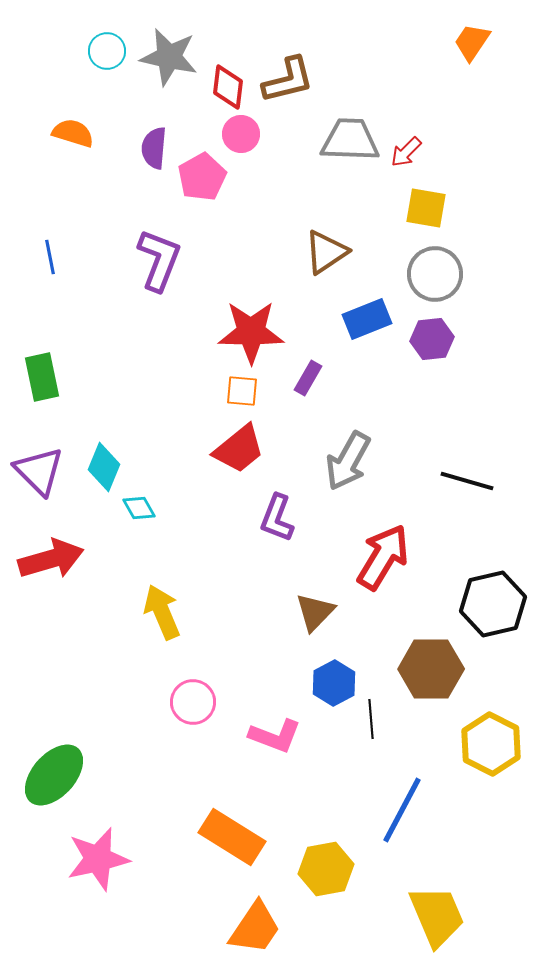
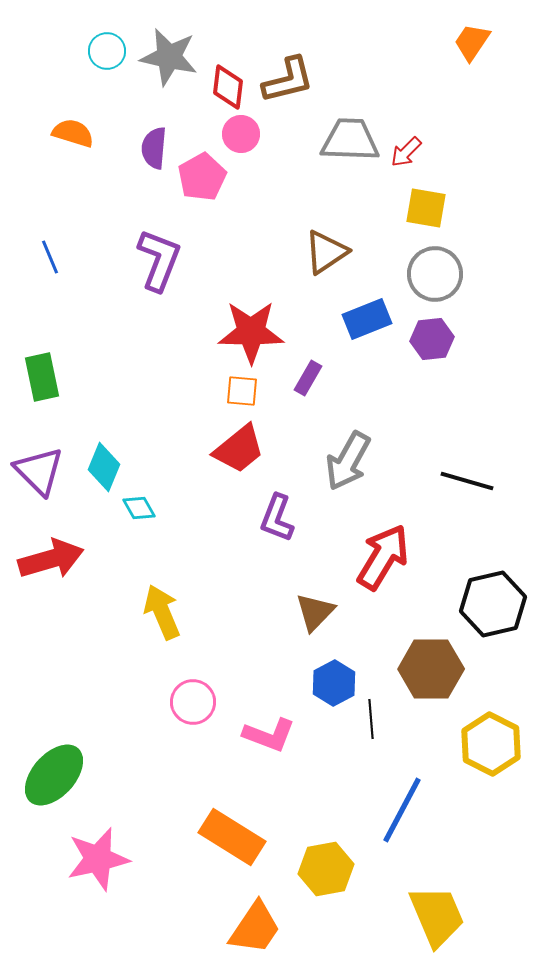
blue line at (50, 257): rotated 12 degrees counterclockwise
pink L-shape at (275, 736): moved 6 px left, 1 px up
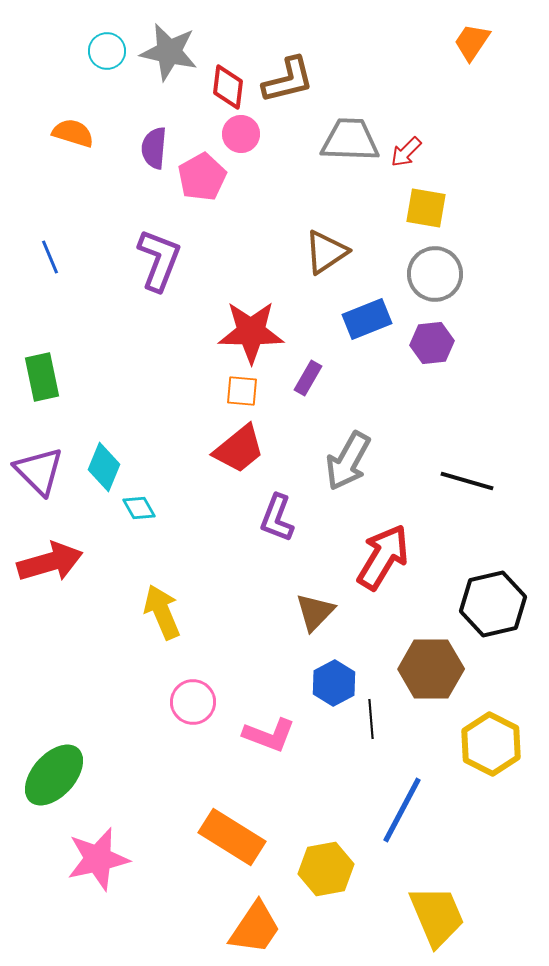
gray star at (169, 57): moved 5 px up
purple hexagon at (432, 339): moved 4 px down
red arrow at (51, 559): moved 1 px left, 3 px down
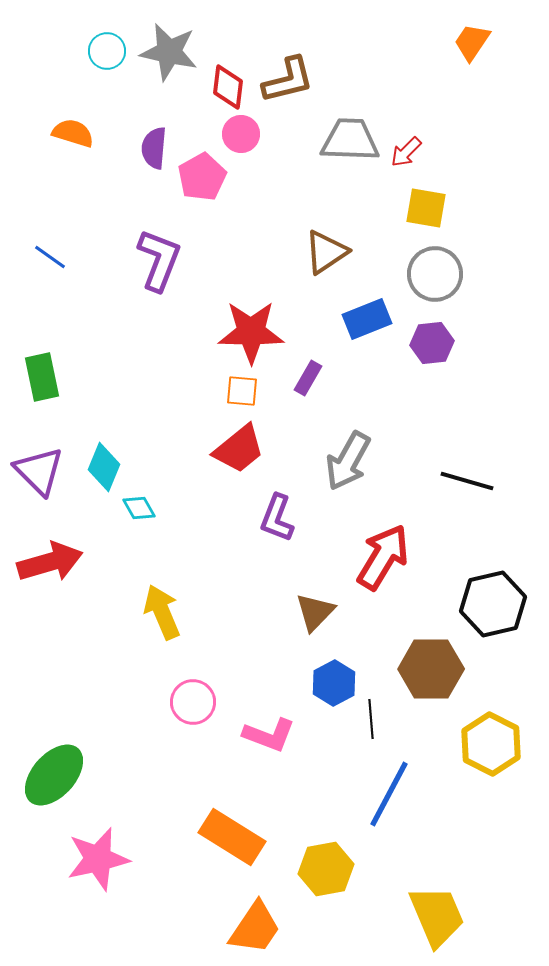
blue line at (50, 257): rotated 32 degrees counterclockwise
blue line at (402, 810): moved 13 px left, 16 px up
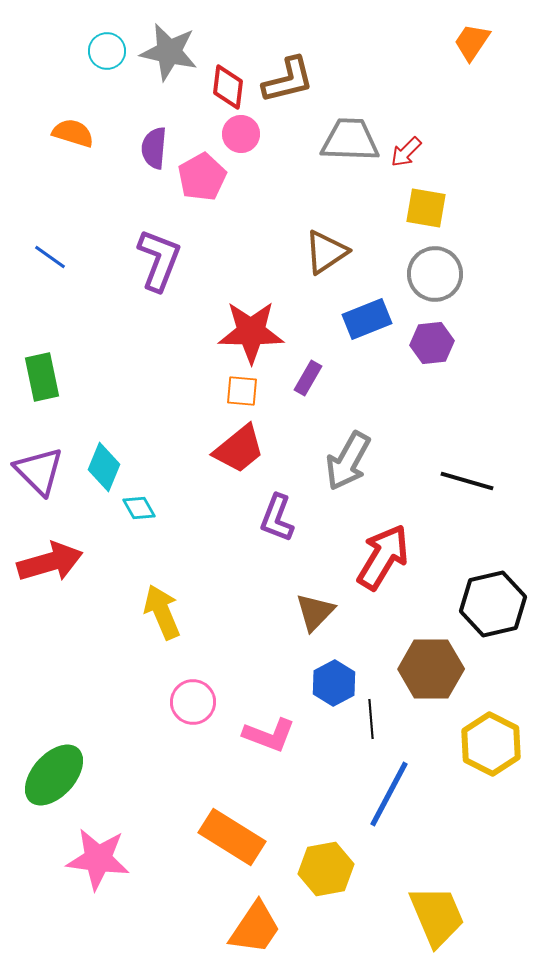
pink star at (98, 859): rotated 20 degrees clockwise
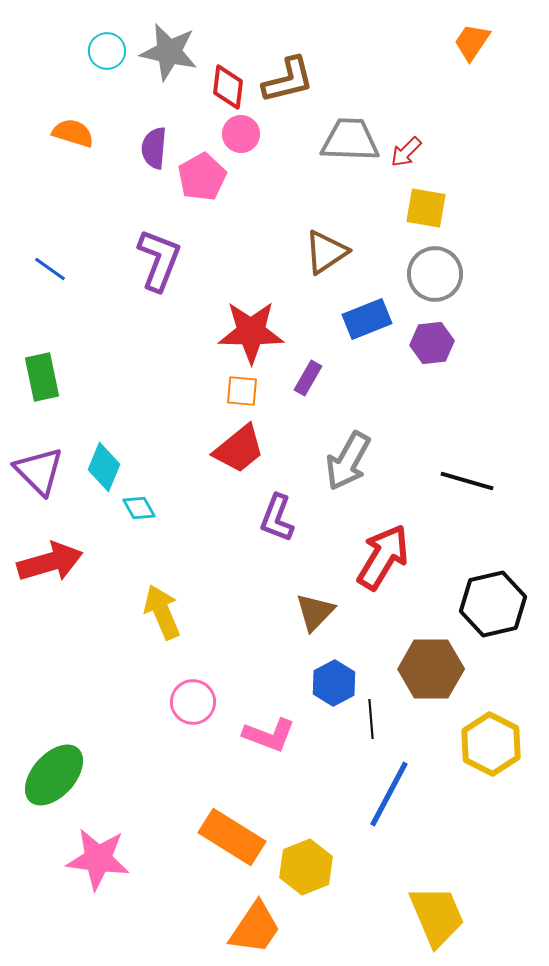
blue line at (50, 257): moved 12 px down
yellow hexagon at (326, 869): moved 20 px left, 2 px up; rotated 12 degrees counterclockwise
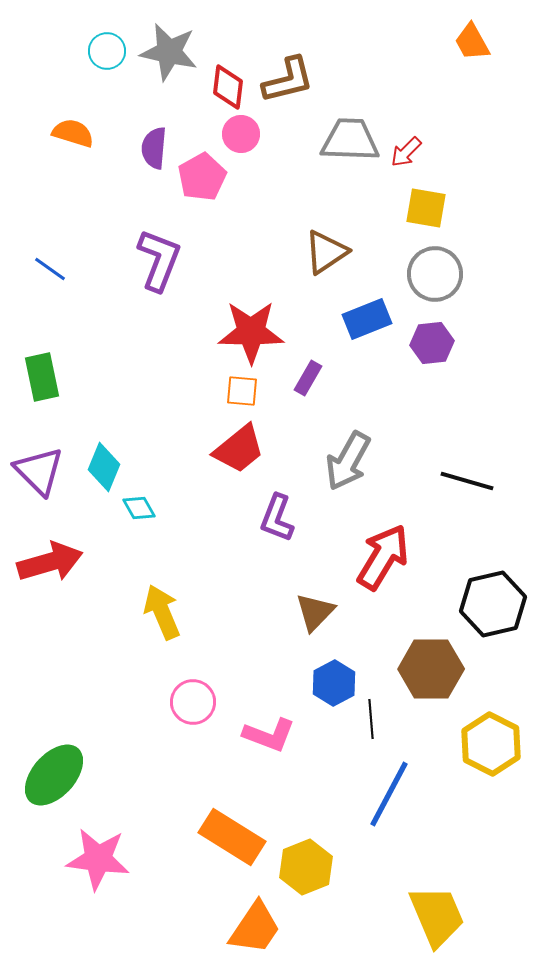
orange trapezoid at (472, 42): rotated 63 degrees counterclockwise
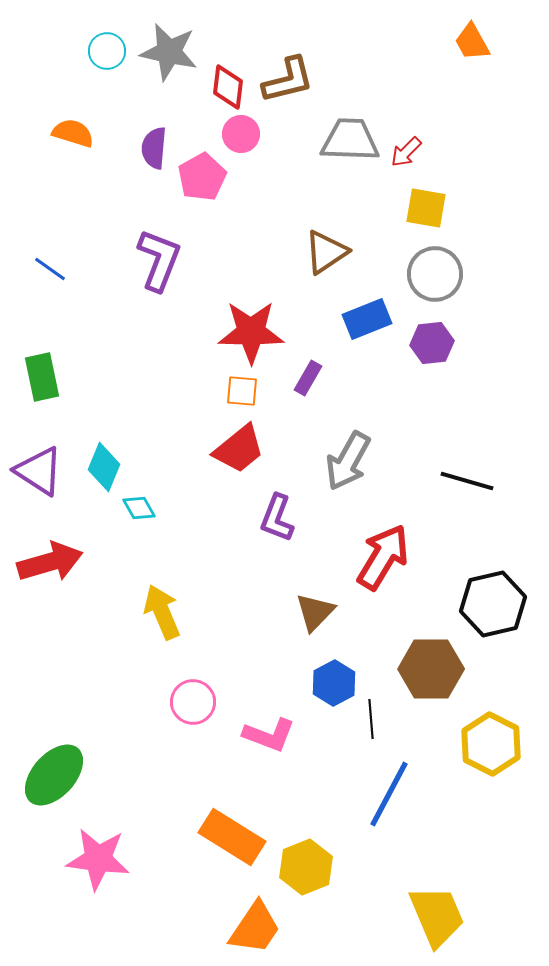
purple triangle at (39, 471): rotated 12 degrees counterclockwise
